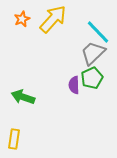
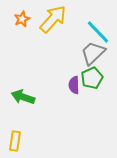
yellow rectangle: moved 1 px right, 2 px down
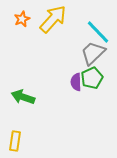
purple semicircle: moved 2 px right, 3 px up
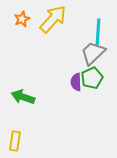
cyan line: rotated 48 degrees clockwise
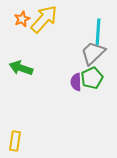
yellow arrow: moved 9 px left
green arrow: moved 2 px left, 29 px up
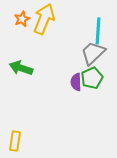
yellow arrow: rotated 20 degrees counterclockwise
cyan line: moved 1 px up
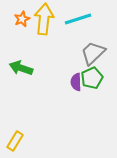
yellow arrow: rotated 16 degrees counterclockwise
cyan line: moved 20 px left, 12 px up; rotated 68 degrees clockwise
yellow rectangle: rotated 24 degrees clockwise
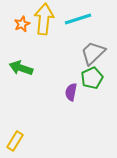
orange star: moved 5 px down
purple semicircle: moved 5 px left, 10 px down; rotated 12 degrees clockwise
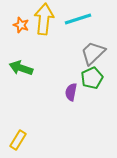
orange star: moved 1 px left, 1 px down; rotated 28 degrees counterclockwise
yellow rectangle: moved 3 px right, 1 px up
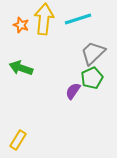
purple semicircle: moved 2 px right, 1 px up; rotated 24 degrees clockwise
